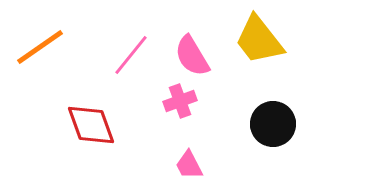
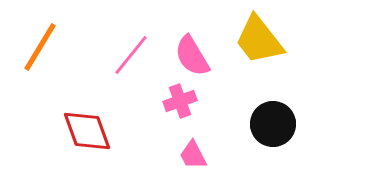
orange line: rotated 24 degrees counterclockwise
red diamond: moved 4 px left, 6 px down
pink trapezoid: moved 4 px right, 10 px up
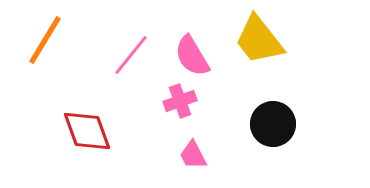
orange line: moved 5 px right, 7 px up
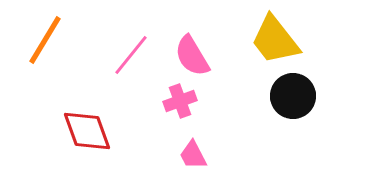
yellow trapezoid: moved 16 px right
black circle: moved 20 px right, 28 px up
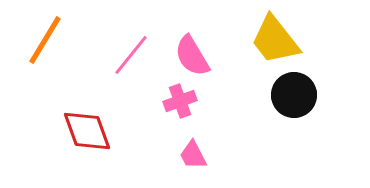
black circle: moved 1 px right, 1 px up
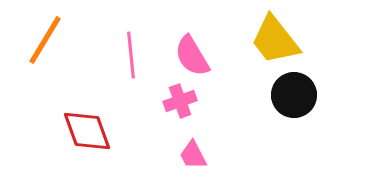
pink line: rotated 45 degrees counterclockwise
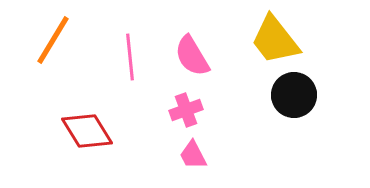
orange line: moved 8 px right
pink line: moved 1 px left, 2 px down
pink cross: moved 6 px right, 9 px down
red diamond: rotated 12 degrees counterclockwise
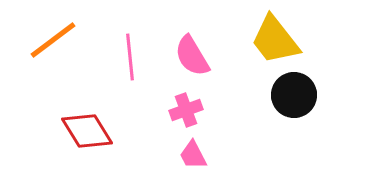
orange line: rotated 22 degrees clockwise
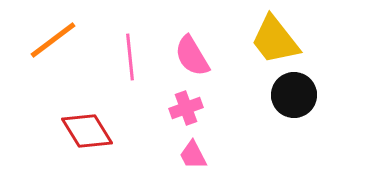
pink cross: moved 2 px up
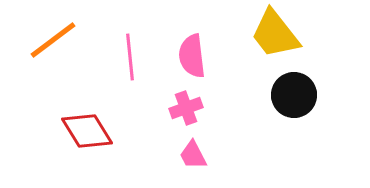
yellow trapezoid: moved 6 px up
pink semicircle: rotated 24 degrees clockwise
